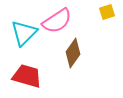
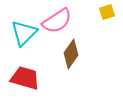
brown diamond: moved 2 px left, 1 px down
red trapezoid: moved 2 px left, 2 px down
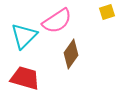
cyan triangle: moved 3 px down
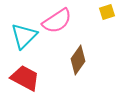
brown diamond: moved 7 px right, 6 px down
red trapezoid: rotated 12 degrees clockwise
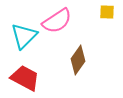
yellow square: rotated 21 degrees clockwise
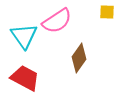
cyan triangle: rotated 20 degrees counterclockwise
brown diamond: moved 1 px right, 2 px up
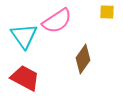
brown diamond: moved 4 px right, 1 px down
